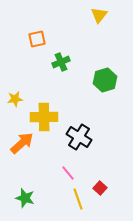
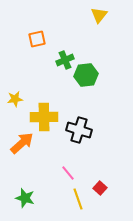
green cross: moved 4 px right, 2 px up
green hexagon: moved 19 px left, 5 px up; rotated 10 degrees clockwise
black cross: moved 7 px up; rotated 15 degrees counterclockwise
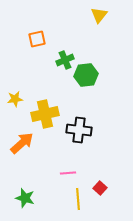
yellow cross: moved 1 px right, 3 px up; rotated 12 degrees counterclockwise
black cross: rotated 10 degrees counterclockwise
pink line: rotated 56 degrees counterclockwise
yellow line: rotated 15 degrees clockwise
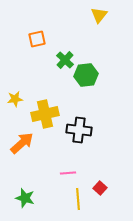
green cross: rotated 24 degrees counterclockwise
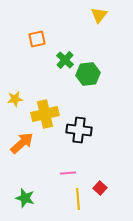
green hexagon: moved 2 px right, 1 px up
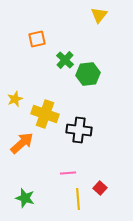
yellow star: rotated 14 degrees counterclockwise
yellow cross: rotated 32 degrees clockwise
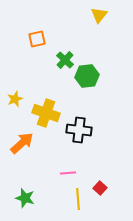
green hexagon: moved 1 px left, 2 px down
yellow cross: moved 1 px right, 1 px up
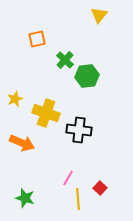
orange arrow: rotated 65 degrees clockwise
pink line: moved 5 px down; rotated 56 degrees counterclockwise
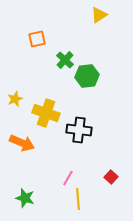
yellow triangle: rotated 18 degrees clockwise
red square: moved 11 px right, 11 px up
